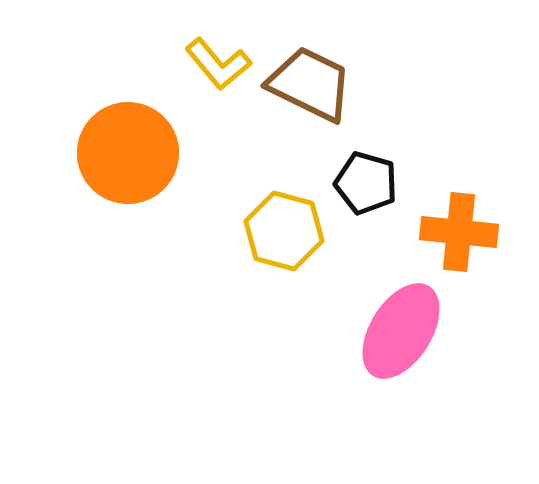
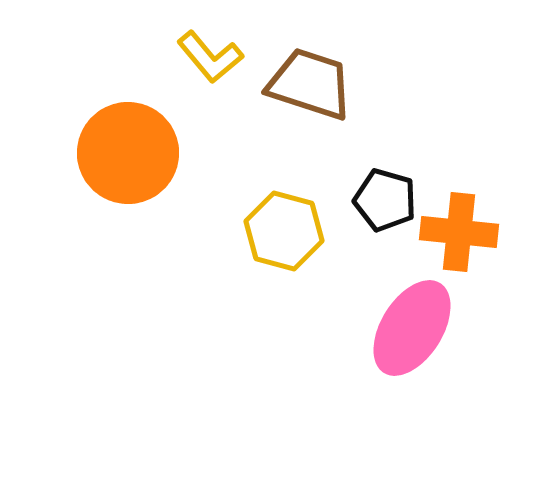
yellow L-shape: moved 8 px left, 7 px up
brown trapezoid: rotated 8 degrees counterclockwise
black pentagon: moved 19 px right, 17 px down
pink ellipse: moved 11 px right, 3 px up
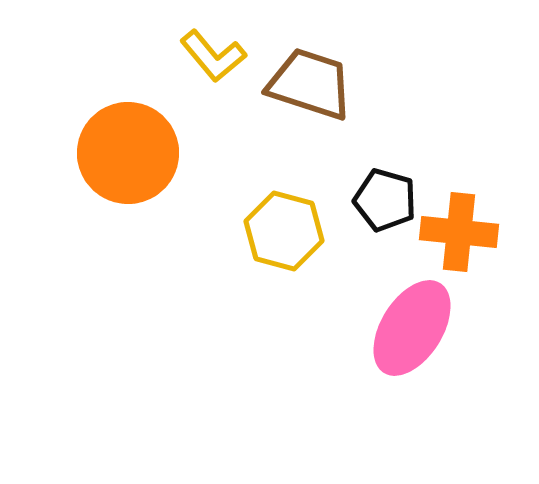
yellow L-shape: moved 3 px right, 1 px up
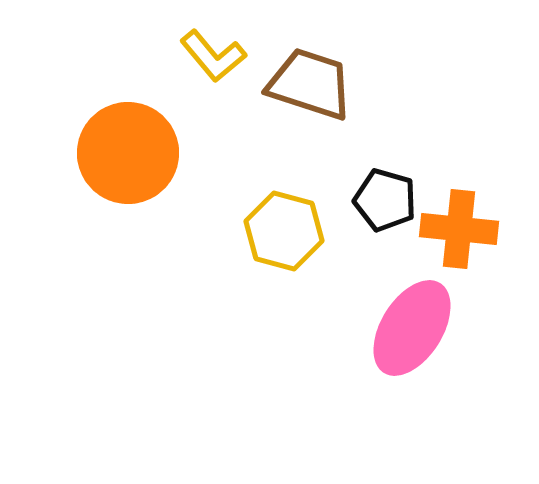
orange cross: moved 3 px up
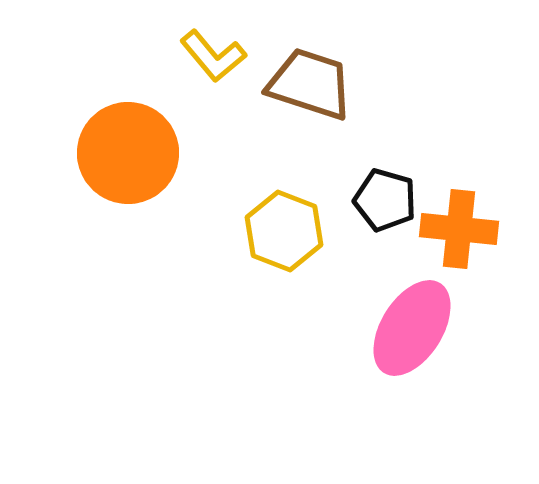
yellow hexagon: rotated 6 degrees clockwise
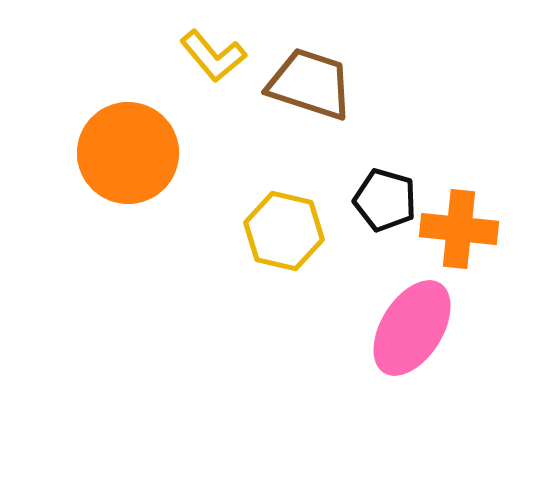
yellow hexagon: rotated 8 degrees counterclockwise
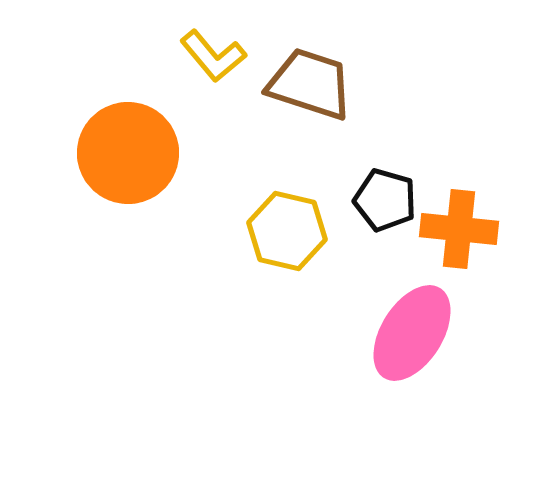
yellow hexagon: moved 3 px right
pink ellipse: moved 5 px down
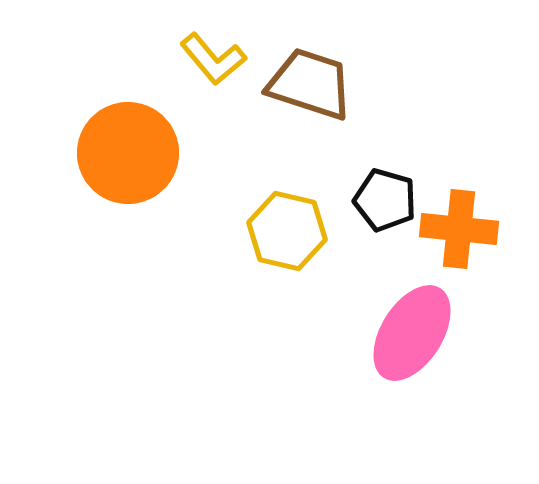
yellow L-shape: moved 3 px down
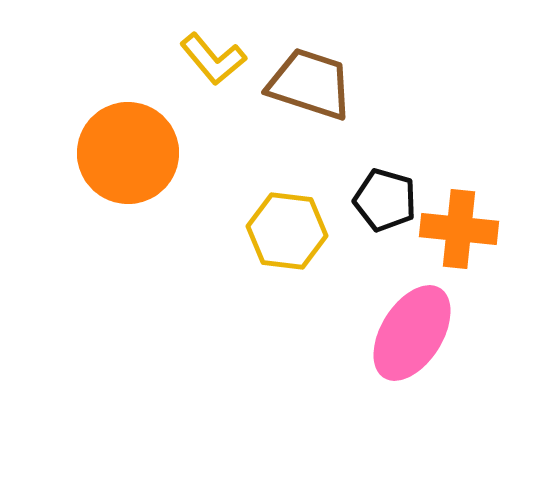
yellow hexagon: rotated 6 degrees counterclockwise
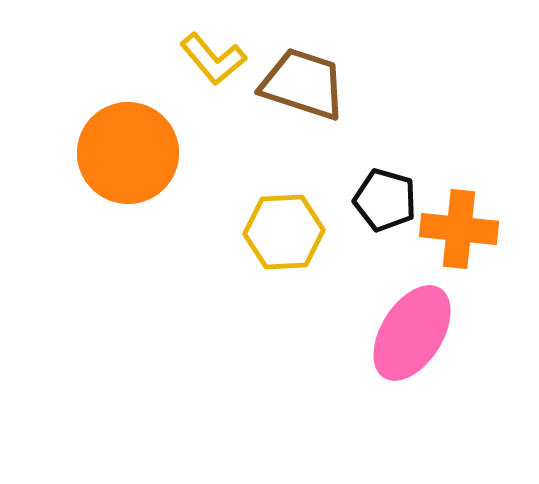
brown trapezoid: moved 7 px left
yellow hexagon: moved 3 px left, 1 px down; rotated 10 degrees counterclockwise
